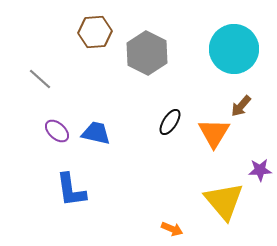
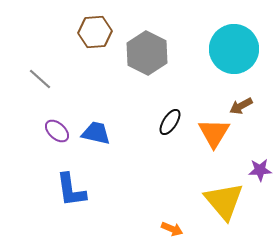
brown arrow: rotated 20 degrees clockwise
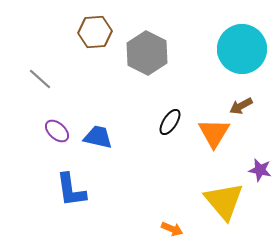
cyan circle: moved 8 px right
blue trapezoid: moved 2 px right, 4 px down
purple star: rotated 15 degrees clockwise
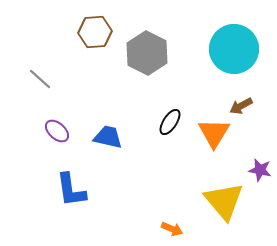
cyan circle: moved 8 px left
blue trapezoid: moved 10 px right
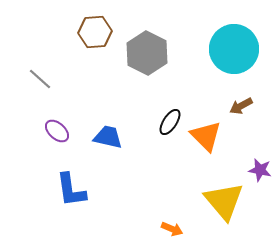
orange triangle: moved 8 px left, 3 px down; rotated 16 degrees counterclockwise
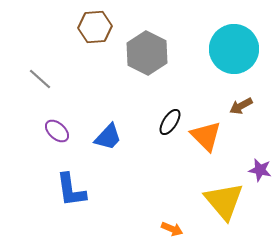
brown hexagon: moved 5 px up
blue trapezoid: rotated 120 degrees clockwise
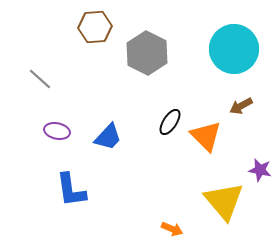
purple ellipse: rotated 30 degrees counterclockwise
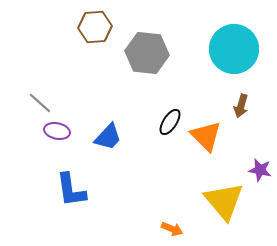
gray hexagon: rotated 21 degrees counterclockwise
gray line: moved 24 px down
brown arrow: rotated 45 degrees counterclockwise
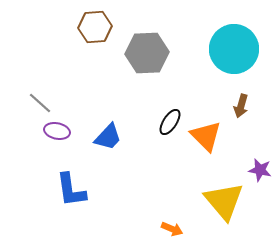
gray hexagon: rotated 9 degrees counterclockwise
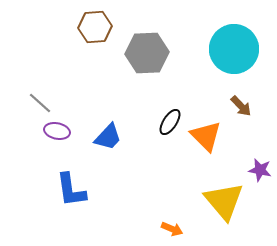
brown arrow: rotated 60 degrees counterclockwise
